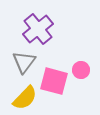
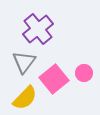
pink circle: moved 3 px right, 3 px down
pink square: moved 2 px up; rotated 36 degrees clockwise
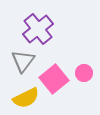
gray triangle: moved 1 px left, 1 px up
yellow semicircle: moved 1 px right; rotated 20 degrees clockwise
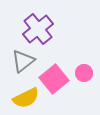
gray triangle: rotated 15 degrees clockwise
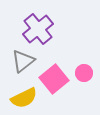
yellow semicircle: moved 2 px left
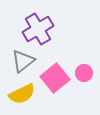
purple cross: rotated 8 degrees clockwise
pink square: moved 1 px right, 1 px up
yellow semicircle: moved 2 px left, 4 px up
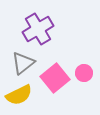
gray triangle: moved 2 px down
yellow semicircle: moved 3 px left, 1 px down
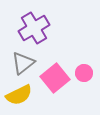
purple cross: moved 4 px left, 1 px up
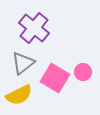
purple cross: rotated 20 degrees counterclockwise
pink circle: moved 1 px left, 1 px up
pink square: rotated 20 degrees counterclockwise
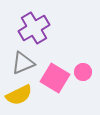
purple cross: rotated 20 degrees clockwise
gray triangle: rotated 15 degrees clockwise
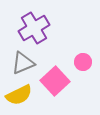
pink circle: moved 10 px up
pink square: moved 3 px down; rotated 16 degrees clockwise
